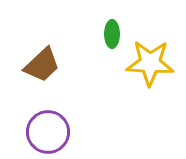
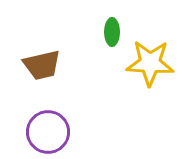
green ellipse: moved 2 px up
brown trapezoid: rotated 30 degrees clockwise
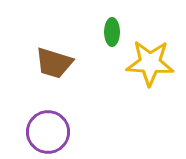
brown trapezoid: moved 12 px right, 2 px up; rotated 30 degrees clockwise
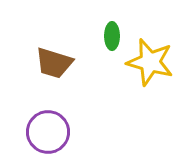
green ellipse: moved 4 px down
yellow star: moved 1 px up; rotated 12 degrees clockwise
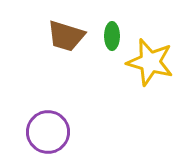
brown trapezoid: moved 12 px right, 27 px up
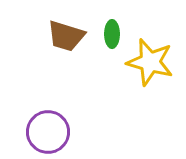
green ellipse: moved 2 px up
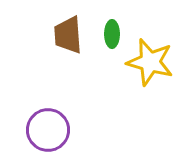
brown trapezoid: moved 2 px right, 1 px up; rotated 69 degrees clockwise
purple circle: moved 2 px up
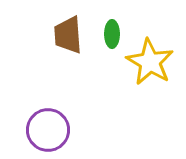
yellow star: rotated 15 degrees clockwise
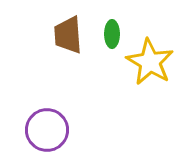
purple circle: moved 1 px left
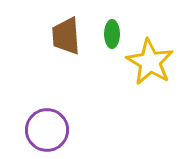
brown trapezoid: moved 2 px left, 1 px down
